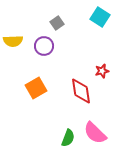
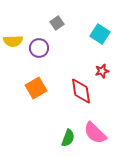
cyan square: moved 17 px down
purple circle: moved 5 px left, 2 px down
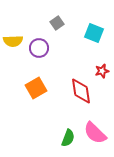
cyan square: moved 6 px left, 1 px up; rotated 12 degrees counterclockwise
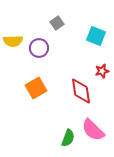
cyan square: moved 2 px right, 3 px down
pink semicircle: moved 2 px left, 3 px up
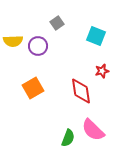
purple circle: moved 1 px left, 2 px up
orange square: moved 3 px left
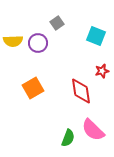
purple circle: moved 3 px up
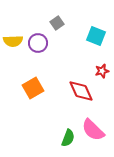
red diamond: rotated 16 degrees counterclockwise
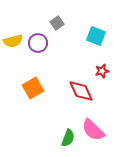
yellow semicircle: rotated 12 degrees counterclockwise
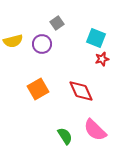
cyan square: moved 2 px down
purple circle: moved 4 px right, 1 px down
red star: moved 12 px up
orange square: moved 5 px right, 1 px down
pink semicircle: moved 2 px right
green semicircle: moved 3 px left, 2 px up; rotated 54 degrees counterclockwise
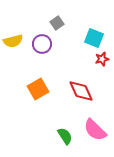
cyan square: moved 2 px left
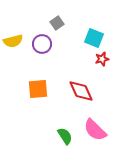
orange square: rotated 25 degrees clockwise
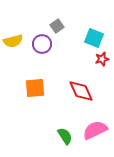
gray square: moved 3 px down
orange square: moved 3 px left, 1 px up
pink semicircle: rotated 110 degrees clockwise
